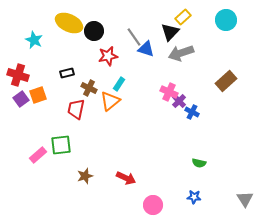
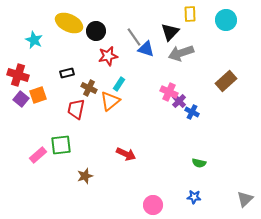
yellow rectangle: moved 7 px right, 3 px up; rotated 49 degrees counterclockwise
black circle: moved 2 px right
purple square: rotated 14 degrees counterclockwise
red arrow: moved 24 px up
gray triangle: rotated 18 degrees clockwise
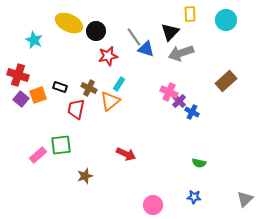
black rectangle: moved 7 px left, 14 px down; rotated 32 degrees clockwise
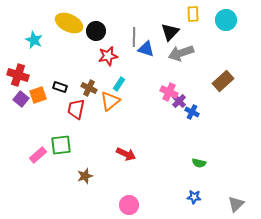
yellow rectangle: moved 3 px right
gray line: rotated 36 degrees clockwise
brown rectangle: moved 3 px left
gray triangle: moved 9 px left, 5 px down
pink circle: moved 24 px left
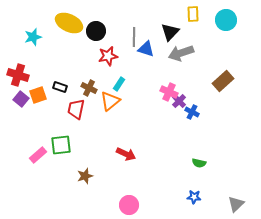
cyan star: moved 1 px left, 3 px up; rotated 30 degrees clockwise
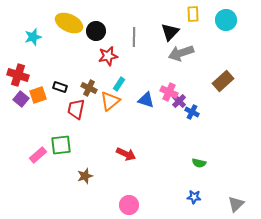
blue triangle: moved 51 px down
